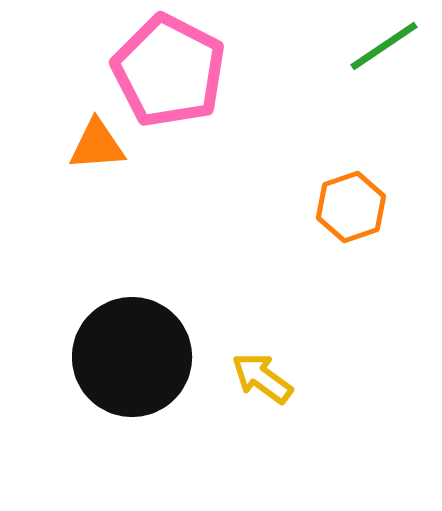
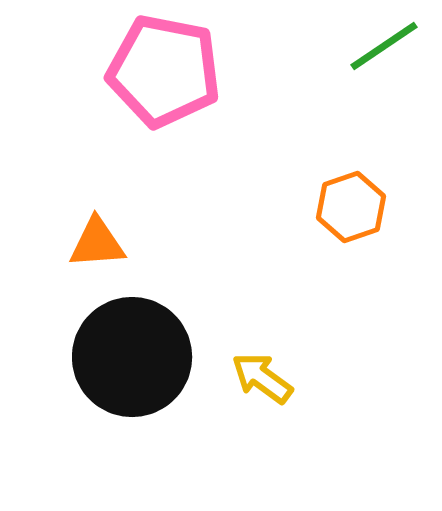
pink pentagon: moved 5 px left; rotated 16 degrees counterclockwise
orange triangle: moved 98 px down
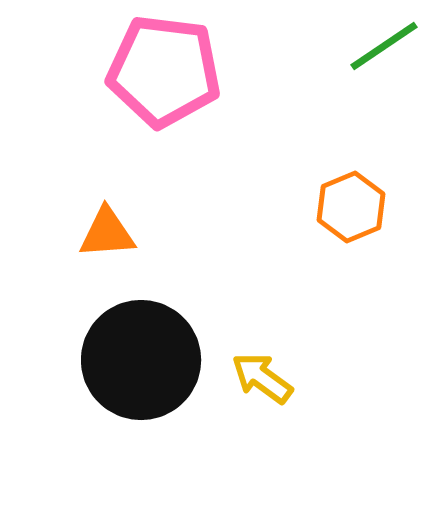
pink pentagon: rotated 4 degrees counterclockwise
orange hexagon: rotated 4 degrees counterclockwise
orange triangle: moved 10 px right, 10 px up
black circle: moved 9 px right, 3 px down
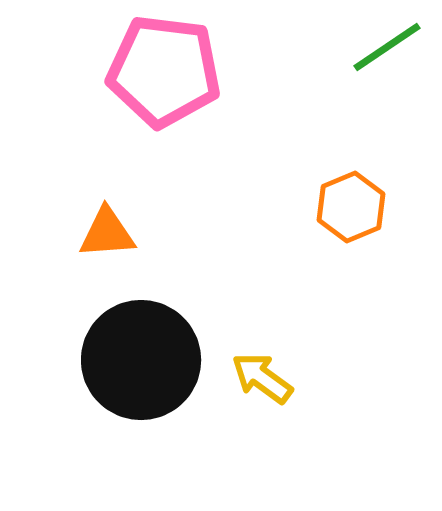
green line: moved 3 px right, 1 px down
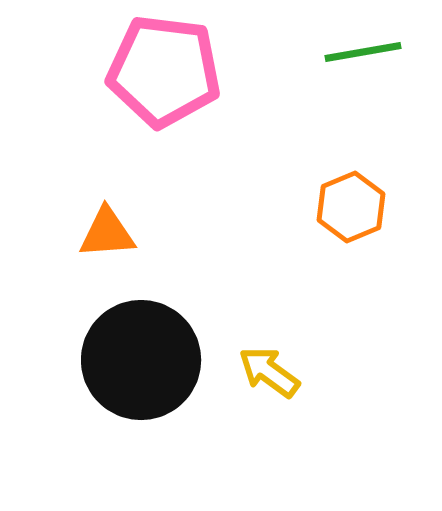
green line: moved 24 px left, 5 px down; rotated 24 degrees clockwise
yellow arrow: moved 7 px right, 6 px up
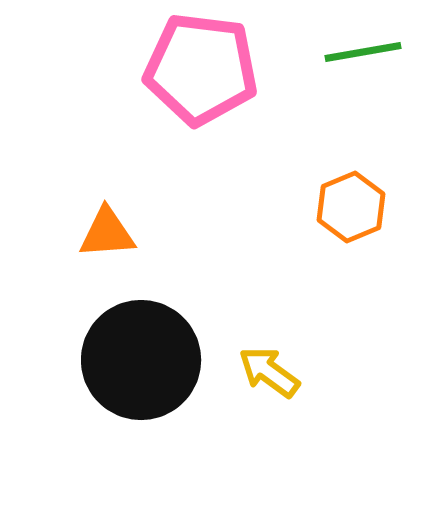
pink pentagon: moved 37 px right, 2 px up
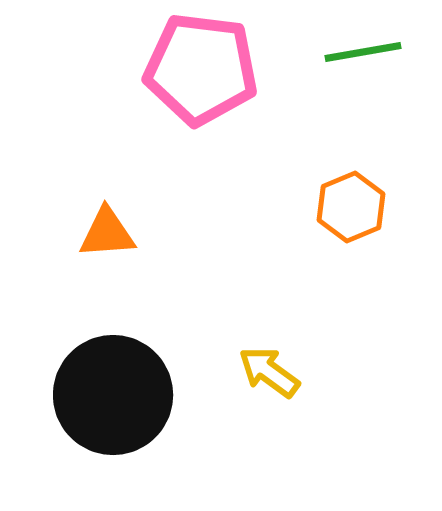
black circle: moved 28 px left, 35 px down
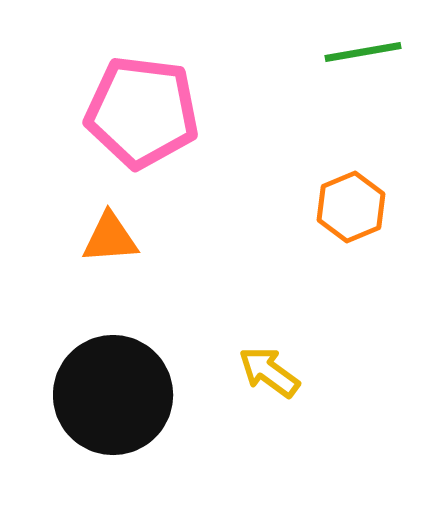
pink pentagon: moved 59 px left, 43 px down
orange triangle: moved 3 px right, 5 px down
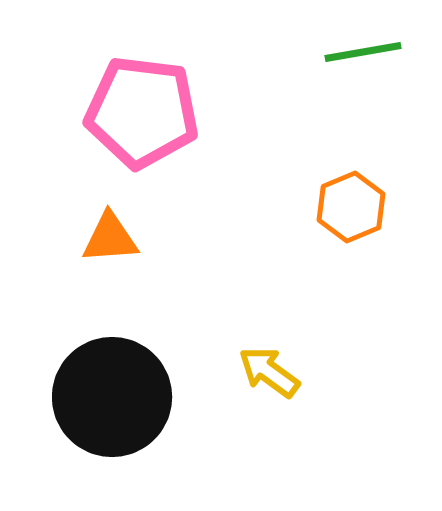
black circle: moved 1 px left, 2 px down
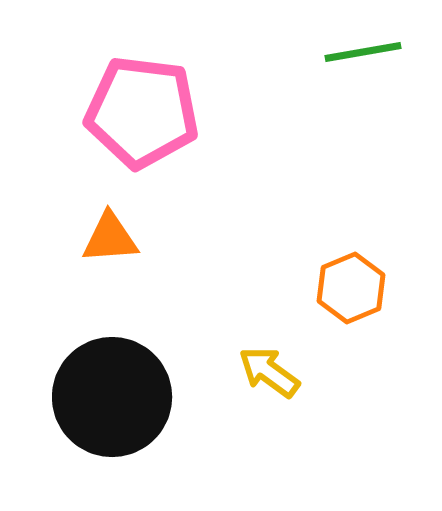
orange hexagon: moved 81 px down
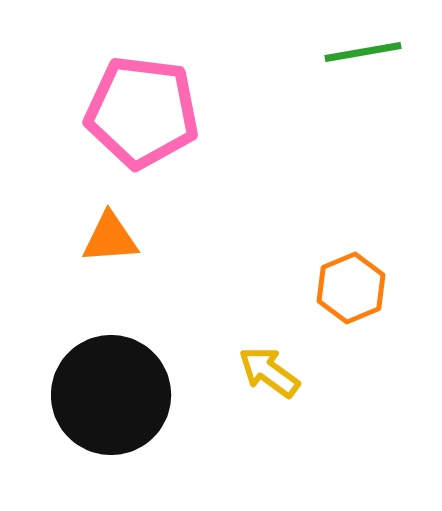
black circle: moved 1 px left, 2 px up
